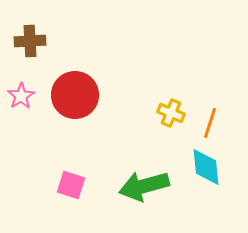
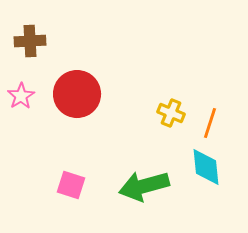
red circle: moved 2 px right, 1 px up
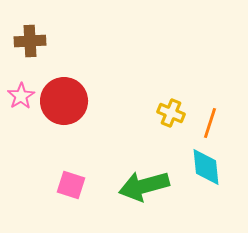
red circle: moved 13 px left, 7 px down
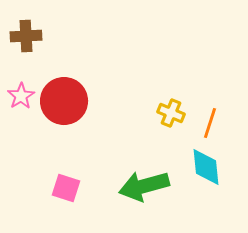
brown cross: moved 4 px left, 5 px up
pink square: moved 5 px left, 3 px down
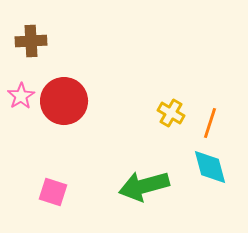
brown cross: moved 5 px right, 5 px down
yellow cross: rotated 8 degrees clockwise
cyan diamond: moved 4 px right; rotated 9 degrees counterclockwise
pink square: moved 13 px left, 4 px down
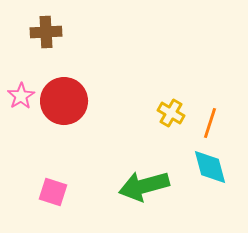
brown cross: moved 15 px right, 9 px up
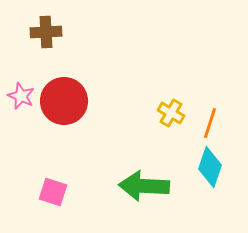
pink star: rotated 16 degrees counterclockwise
cyan diamond: rotated 33 degrees clockwise
green arrow: rotated 18 degrees clockwise
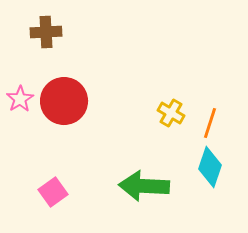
pink star: moved 1 px left, 3 px down; rotated 16 degrees clockwise
pink square: rotated 36 degrees clockwise
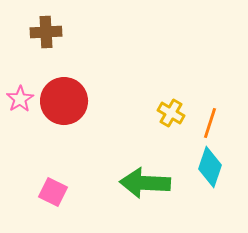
green arrow: moved 1 px right, 3 px up
pink square: rotated 28 degrees counterclockwise
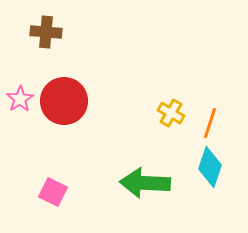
brown cross: rotated 8 degrees clockwise
